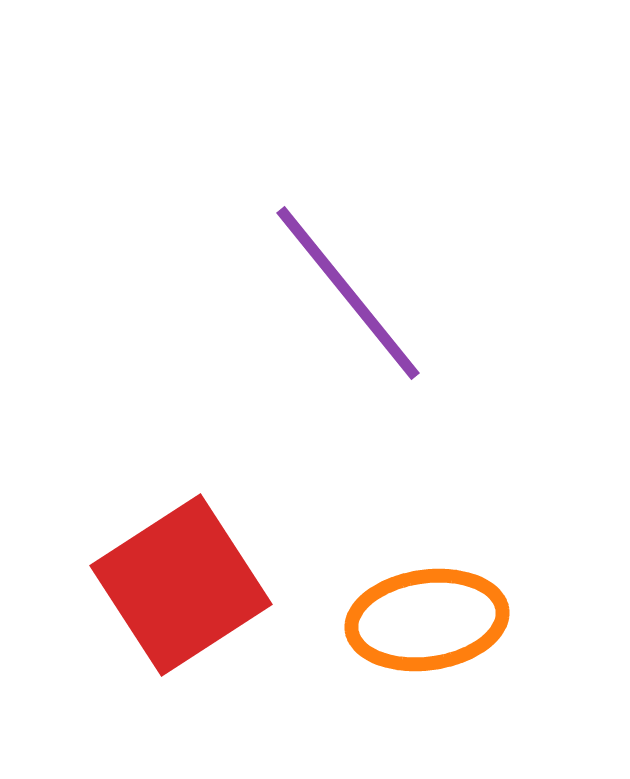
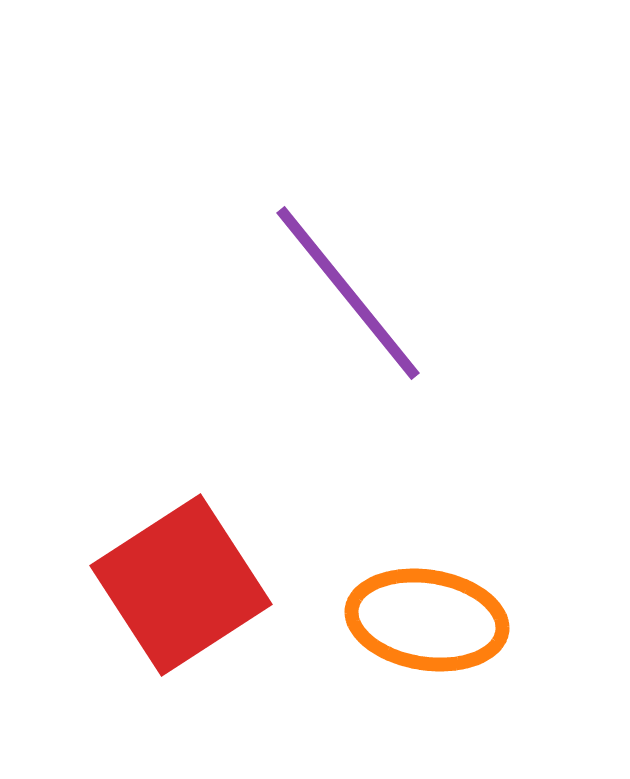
orange ellipse: rotated 17 degrees clockwise
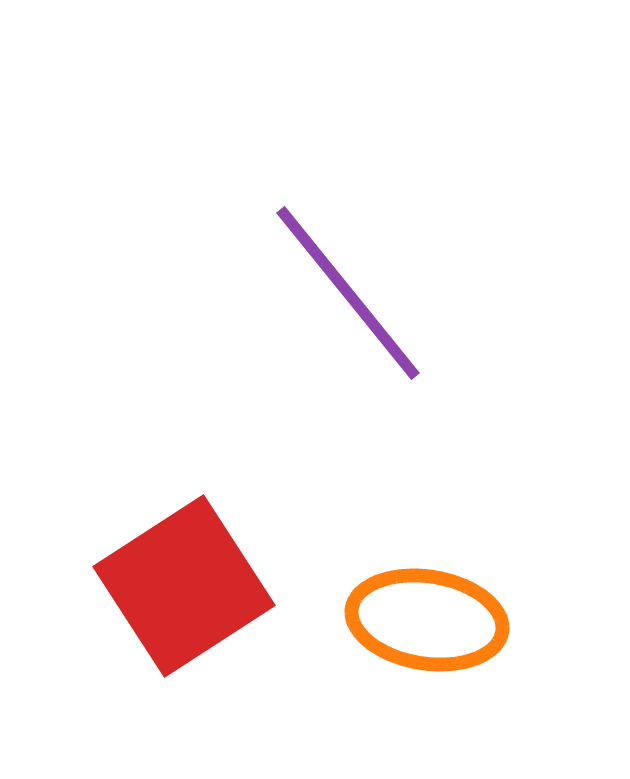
red square: moved 3 px right, 1 px down
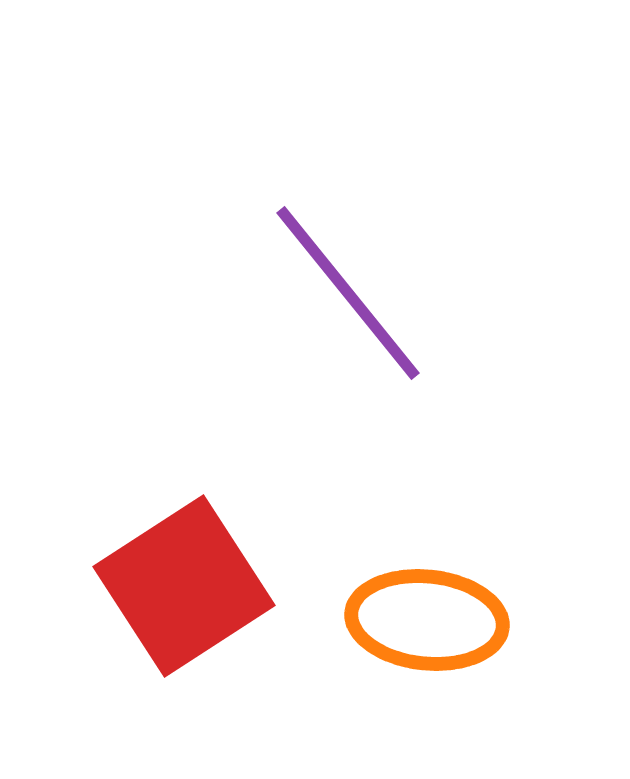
orange ellipse: rotated 3 degrees counterclockwise
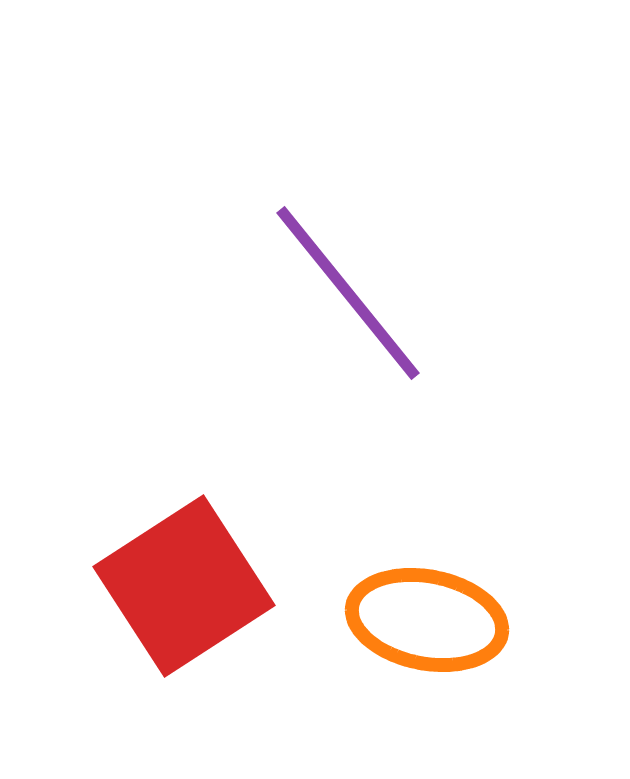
orange ellipse: rotated 5 degrees clockwise
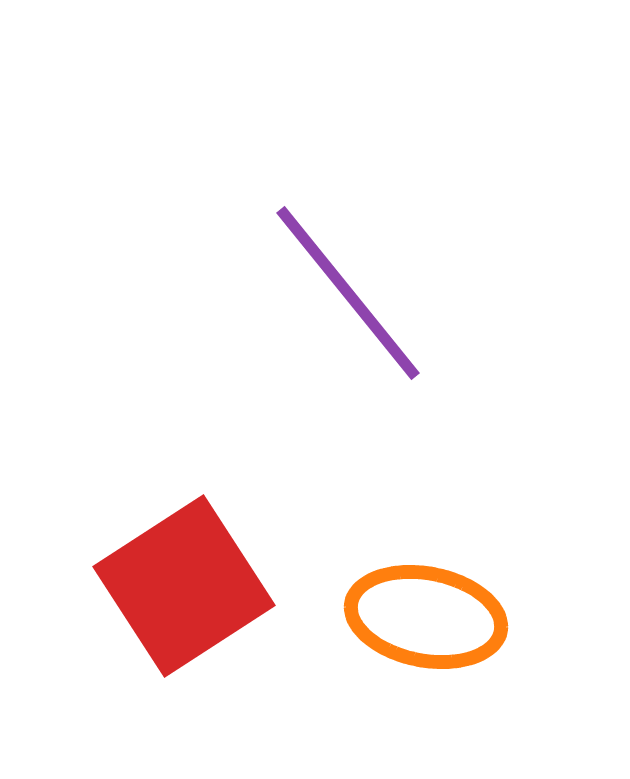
orange ellipse: moved 1 px left, 3 px up
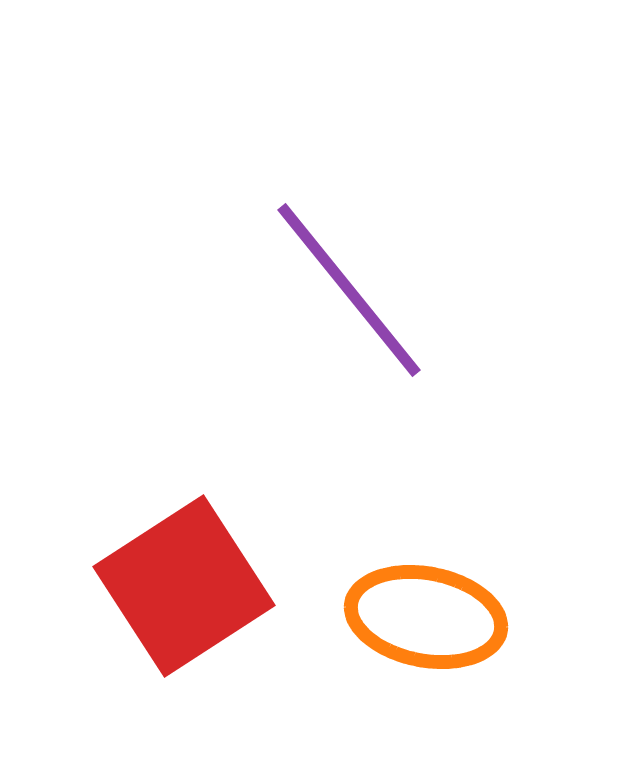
purple line: moved 1 px right, 3 px up
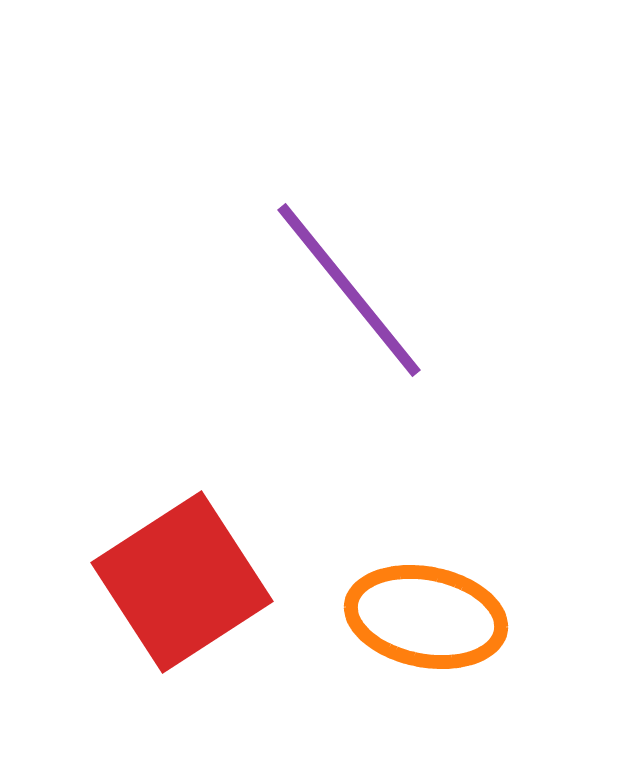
red square: moved 2 px left, 4 px up
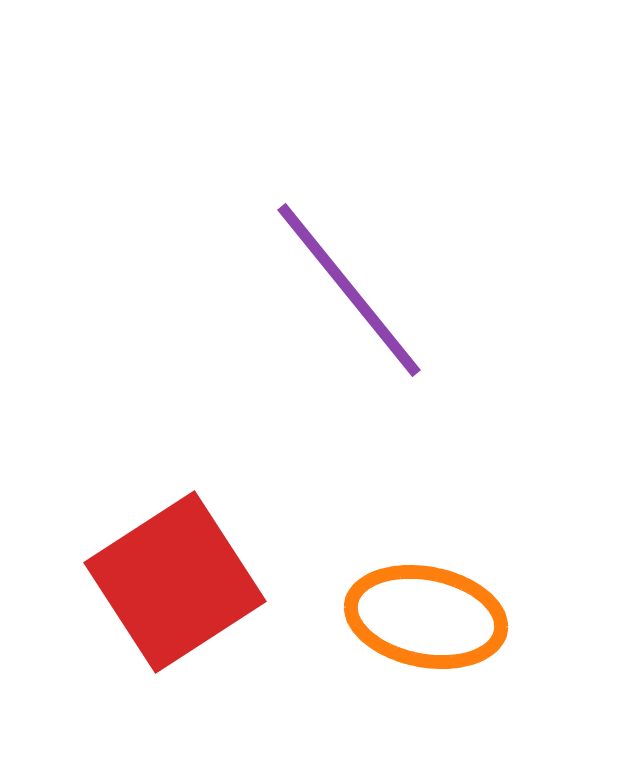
red square: moved 7 px left
